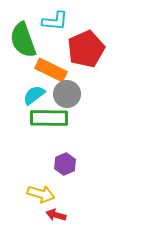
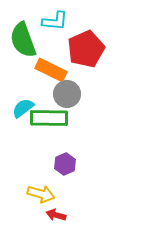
cyan semicircle: moved 11 px left, 13 px down
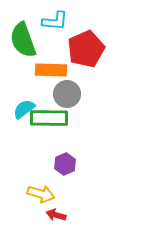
orange rectangle: rotated 24 degrees counterclockwise
cyan semicircle: moved 1 px right, 1 px down
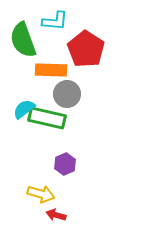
red pentagon: rotated 15 degrees counterclockwise
green rectangle: moved 2 px left; rotated 12 degrees clockwise
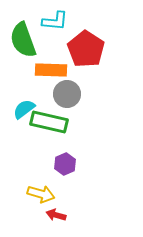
green rectangle: moved 2 px right, 4 px down
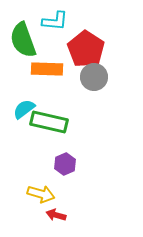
orange rectangle: moved 4 px left, 1 px up
gray circle: moved 27 px right, 17 px up
